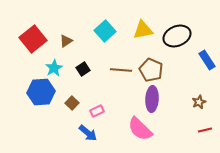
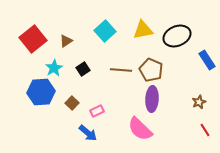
red line: rotated 72 degrees clockwise
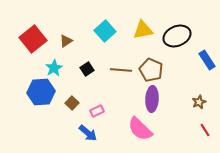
black square: moved 4 px right
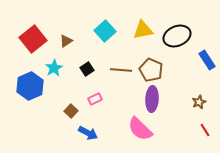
blue hexagon: moved 11 px left, 6 px up; rotated 20 degrees counterclockwise
brown square: moved 1 px left, 8 px down
pink rectangle: moved 2 px left, 12 px up
blue arrow: rotated 12 degrees counterclockwise
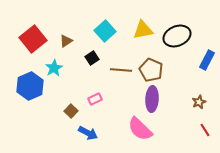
blue rectangle: rotated 60 degrees clockwise
black square: moved 5 px right, 11 px up
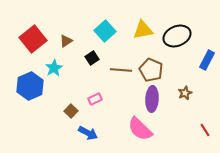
brown star: moved 14 px left, 9 px up
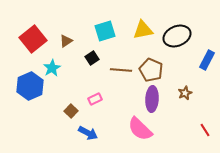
cyan square: rotated 25 degrees clockwise
cyan star: moved 2 px left
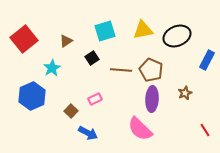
red square: moved 9 px left
blue hexagon: moved 2 px right, 10 px down
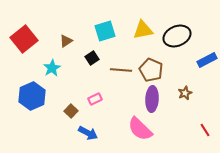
blue rectangle: rotated 36 degrees clockwise
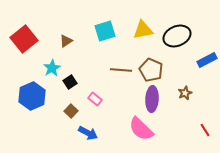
black square: moved 22 px left, 24 px down
pink rectangle: rotated 64 degrees clockwise
pink semicircle: moved 1 px right
